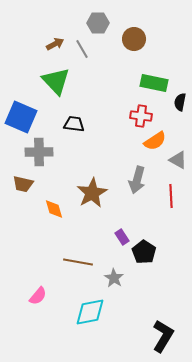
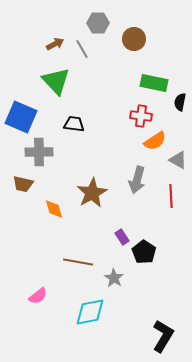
pink semicircle: rotated 12 degrees clockwise
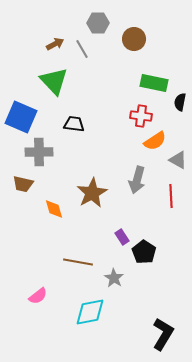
green triangle: moved 2 px left
black L-shape: moved 2 px up
